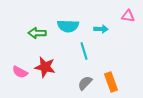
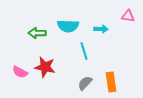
orange rectangle: rotated 12 degrees clockwise
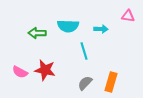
red star: moved 3 px down
orange rectangle: rotated 24 degrees clockwise
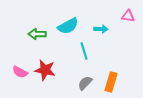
cyan semicircle: rotated 30 degrees counterclockwise
green arrow: moved 1 px down
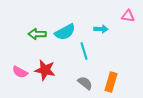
cyan semicircle: moved 3 px left, 6 px down
gray semicircle: rotated 84 degrees clockwise
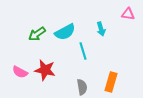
pink triangle: moved 2 px up
cyan arrow: rotated 72 degrees clockwise
green arrow: rotated 36 degrees counterclockwise
cyan line: moved 1 px left
gray semicircle: moved 3 px left, 4 px down; rotated 42 degrees clockwise
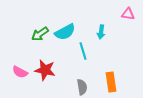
cyan arrow: moved 3 px down; rotated 24 degrees clockwise
green arrow: moved 3 px right
orange rectangle: rotated 24 degrees counterclockwise
